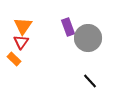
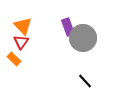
orange triangle: rotated 18 degrees counterclockwise
gray circle: moved 5 px left
black line: moved 5 px left
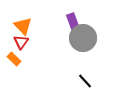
purple rectangle: moved 5 px right, 5 px up
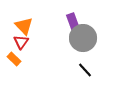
orange triangle: moved 1 px right
black line: moved 11 px up
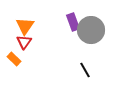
orange triangle: moved 1 px right; rotated 18 degrees clockwise
gray circle: moved 8 px right, 8 px up
red triangle: moved 3 px right
black line: rotated 14 degrees clockwise
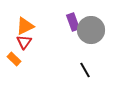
orange triangle: rotated 30 degrees clockwise
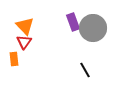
orange triangle: rotated 48 degrees counterclockwise
gray circle: moved 2 px right, 2 px up
orange rectangle: rotated 40 degrees clockwise
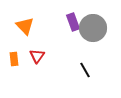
red triangle: moved 13 px right, 14 px down
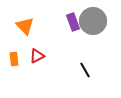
gray circle: moved 7 px up
red triangle: rotated 28 degrees clockwise
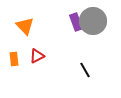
purple rectangle: moved 3 px right
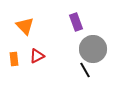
gray circle: moved 28 px down
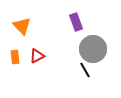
orange triangle: moved 3 px left
orange rectangle: moved 1 px right, 2 px up
